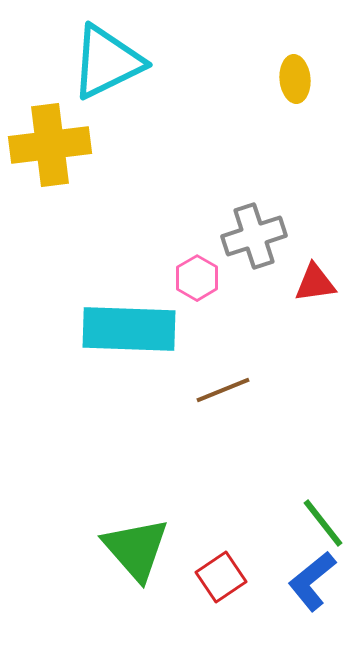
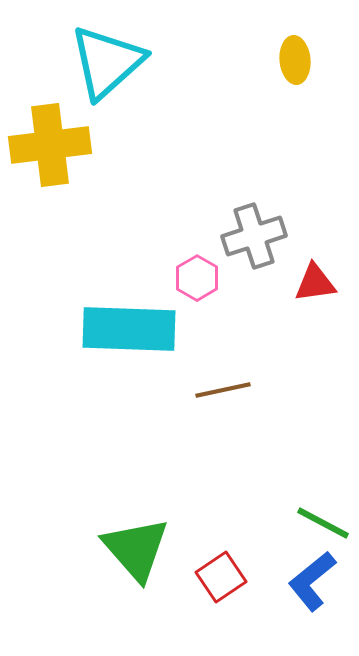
cyan triangle: rotated 16 degrees counterclockwise
yellow ellipse: moved 19 px up
brown line: rotated 10 degrees clockwise
green line: rotated 24 degrees counterclockwise
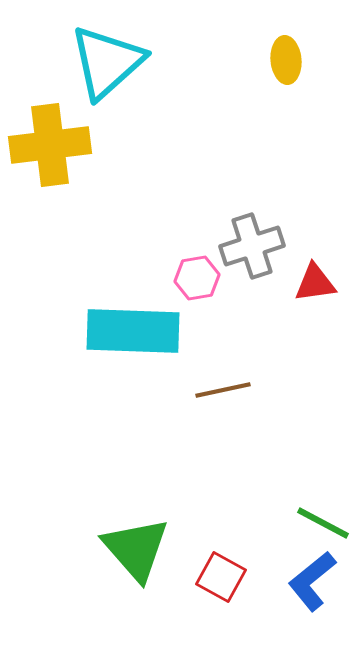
yellow ellipse: moved 9 px left
gray cross: moved 2 px left, 10 px down
pink hexagon: rotated 21 degrees clockwise
cyan rectangle: moved 4 px right, 2 px down
red square: rotated 27 degrees counterclockwise
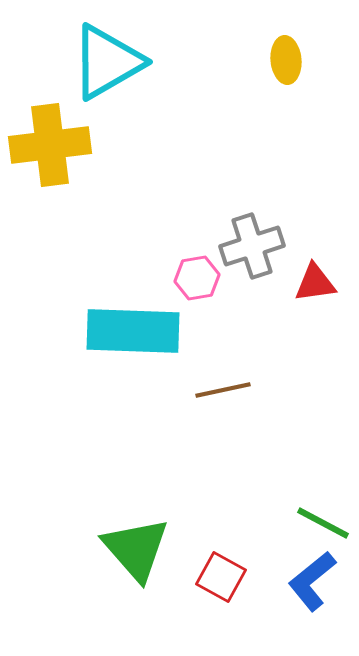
cyan triangle: rotated 12 degrees clockwise
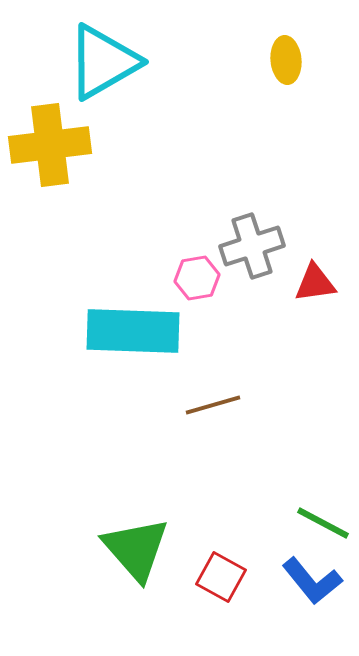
cyan triangle: moved 4 px left
brown line: moved 10 px left, 15 px down; rotated 4 degrees counterclockwise
blue L-shape: rotated 90 degrees counterclockwise
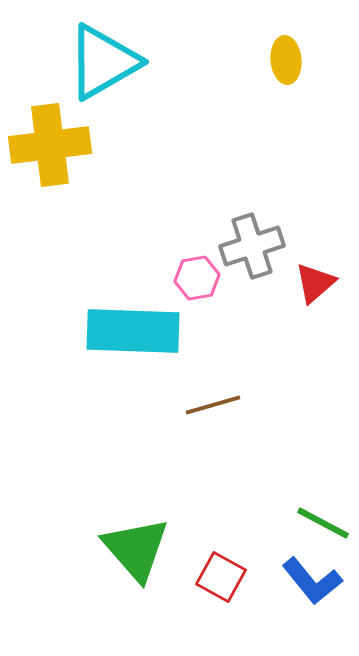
red triangle: rotated 33 degrees counterclockwise
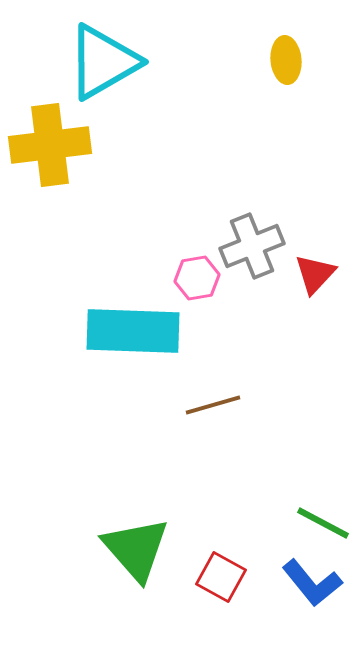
gray cross: rotated 4 degrees counterclockwise
red triangle: moved 9 px up; rotated 6 degrees counterclockwise
blue L-shape: moved 2 px down
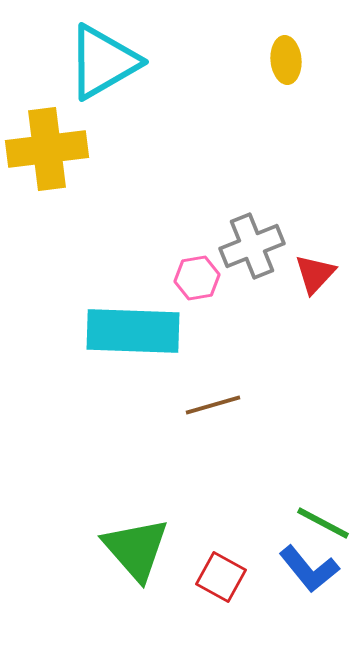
yellow cross: moved 3 px left, 4 px down
blue L-shape: moved 3 px left, 14 px up
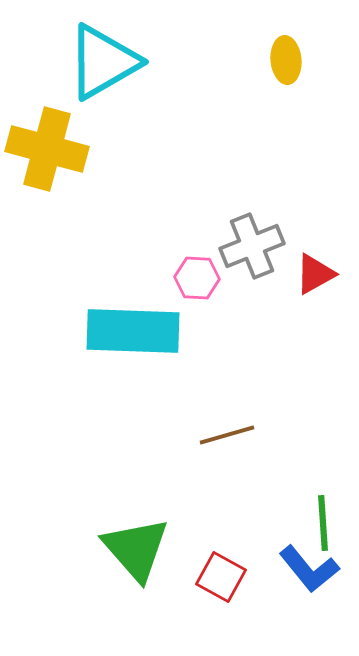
yellow cross: rotated 22 degrees clockwise
red triangle: rotated 18 degrees clockwise
pink hexagon: rotated 12 degrees clockwise
brown line: moved 14 px right, 30 px down
green line: rotated 58 degrees clockwise
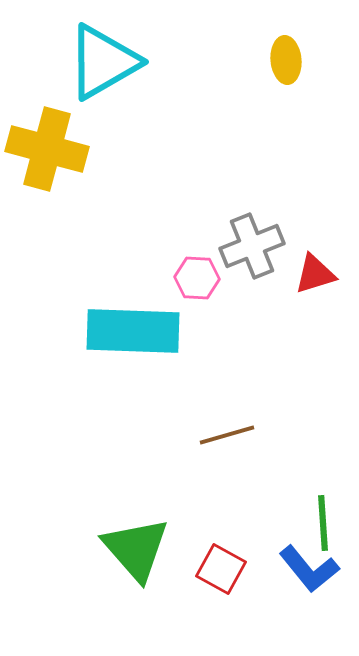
red triangle: rotated 12 degrees clockwise
red square: moved 8 px up
